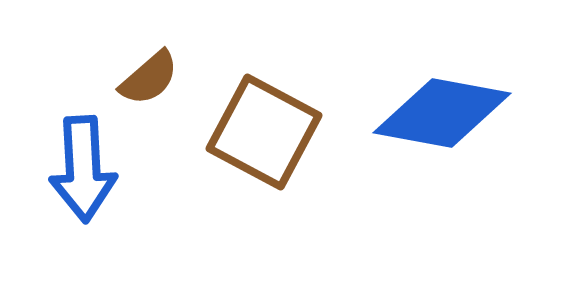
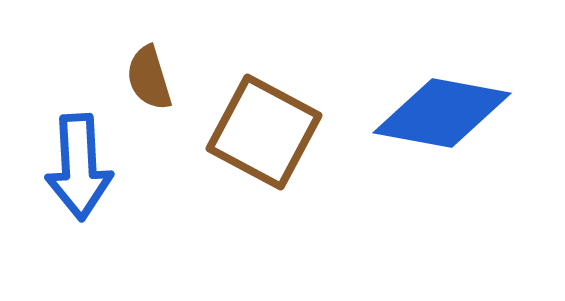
brown semicircle: rotated 114 degrees clockwise
blue arrow: moved 4 px left, 2 px up
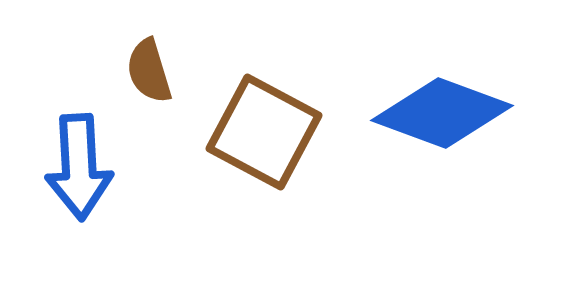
brown semicircle: moved 7 px up
blue diamond: rotated 10 degrees clockwise
